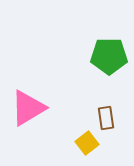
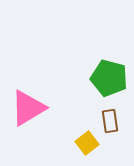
green pentagon: moved 22 px down; rotated 15 degrees clockwise
brown rectangle: moved 4 px right, 3 px down
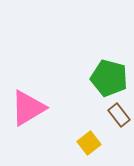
brown rectangle: moved 9 px right, 6 px up; rotated 30 degrees counterclockwise
yellow square: moved 2 px right
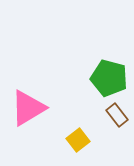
brown rectangle: moved 2 px left
yellow square: moved 11 px left, 3 px up
